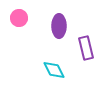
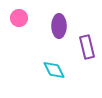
purple rectangle: moved 1 px right, 1 px up
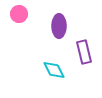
pink circle: moved 4 px up
purple rectangle: moved 3 px left, 5 px down
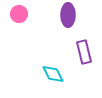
purple ellipse: moved 9 px right, 11 px up
cyan diamond: moved 1 px left, 4 px down
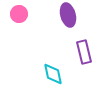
purple ellipse: rotated 15 degrees counterclockwise
cyan diamond: rotated 15 degrees clockwise
